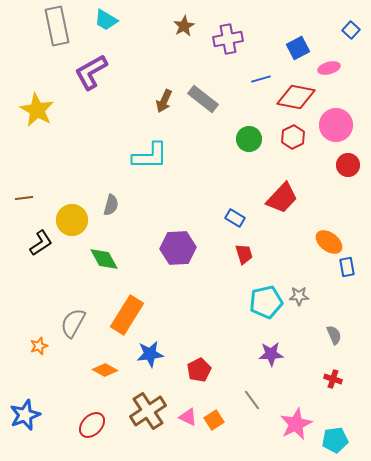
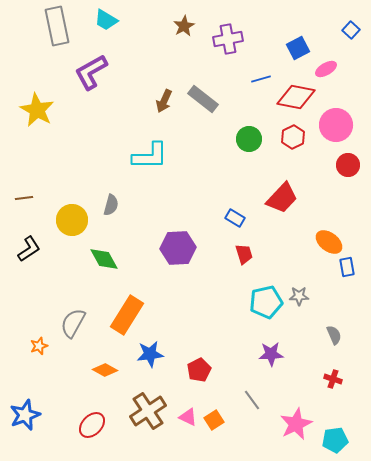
pink ellipse at (329, 68): moved 3 px left, 1 px down; rotated 15 degrees counterclockwise
black L-shape at (41, 243): moved 12 px left, 6 px down
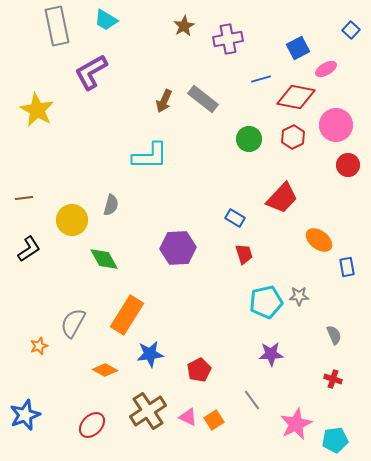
orange ellipse at (329, 242): moved 10 px left, 2 px up
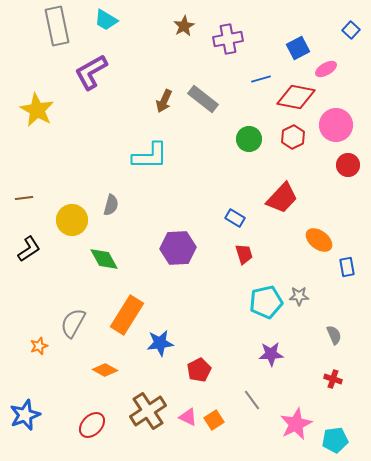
blue star at (150, 354): moved 10 px right, 11 px up
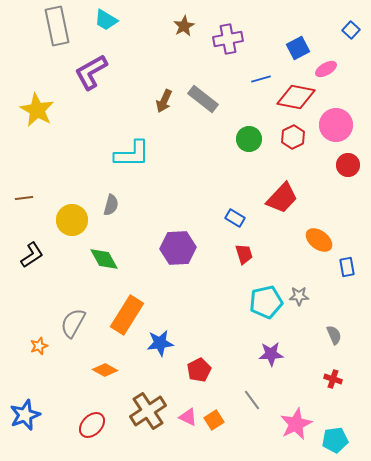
cyan L-shape at (150, 156): moved 18 px left, 2 px up
black L-shape at (29, 249): moved 3 px right, 6 px down
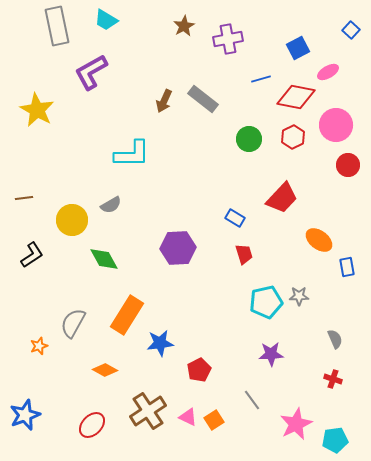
pink ellipse at (326, 69): moved 2 px right, 3 px down
gray semicircle at (111, 205): rotated 45 degrees clockwise
gray semicircle at (334, 335): moved 1 px right, 4 px down
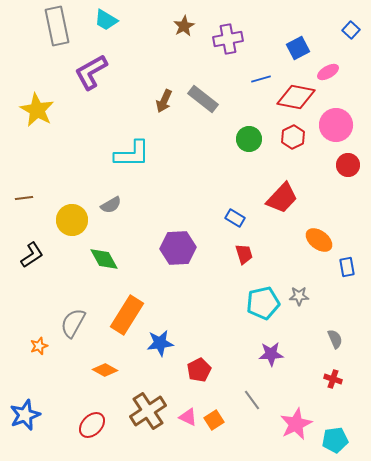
cyan pentagon at (266, 302): moved 3 px left, 1 px down
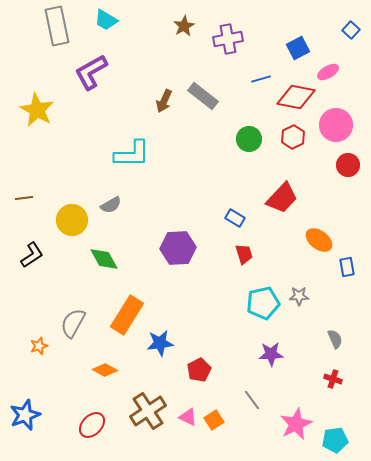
gray rectangle at (203, 99): moved 3 px up
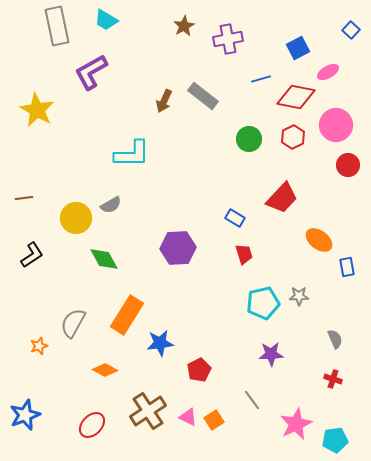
yellow circle at (72, 220): moved 4 px right, 2 px up
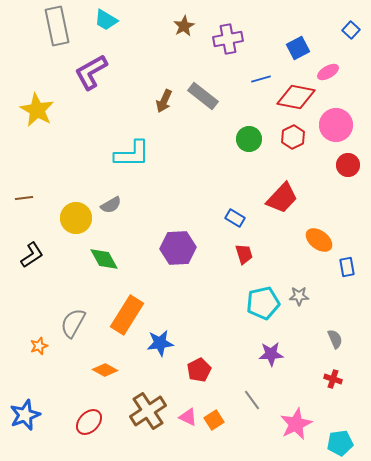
red ellipse at (92, 425): moved 3 px left, 3 px up
cyan pentagon at (335, 440): moved 5 px right, 3 px down
